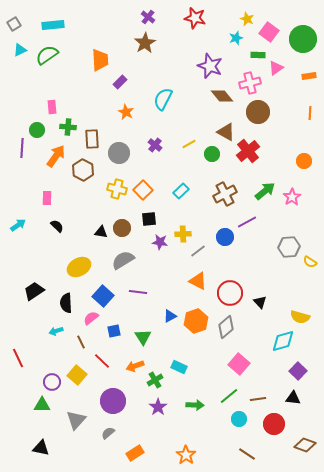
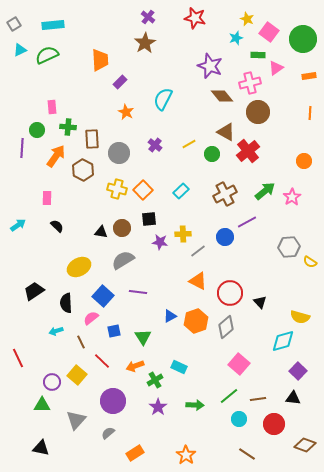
green semicircle at (47, 55): rotated 10 degrees clockwise
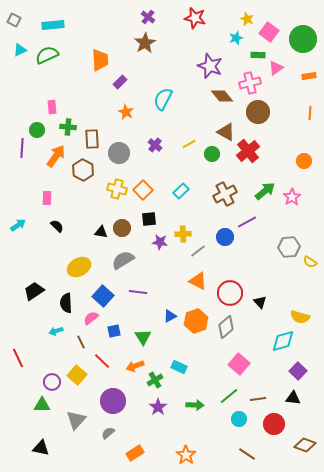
gray square at (14, 24): moved 4 px up; rotated 32 degrees counterclockwise
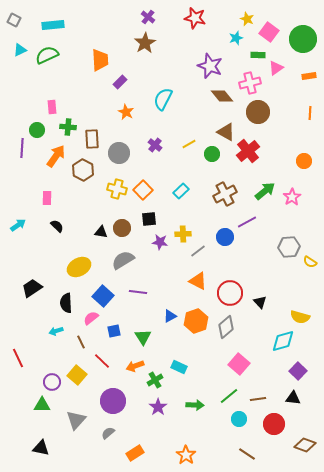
black trapezoid at (34, 291): moved 2 px left, 3 px up
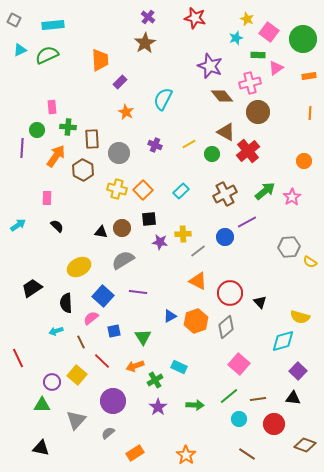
purple cross at (155, 145): rotated 16 degrees counterclockwise
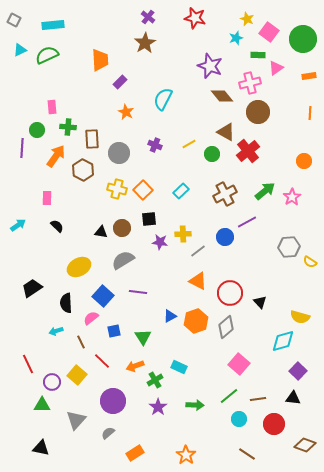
red line at (18, 358): moved 10 px right, 6 px down
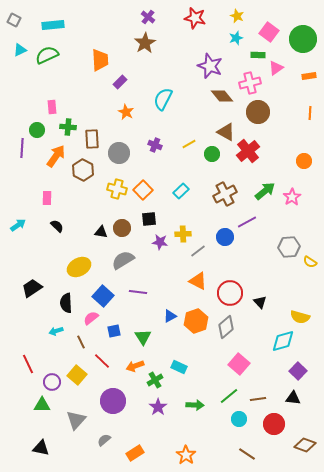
yellow star at (247, 19): moved 10 px left, 3 px up
gray semicircle at (108, 433): moved 4 px left, 7 px down
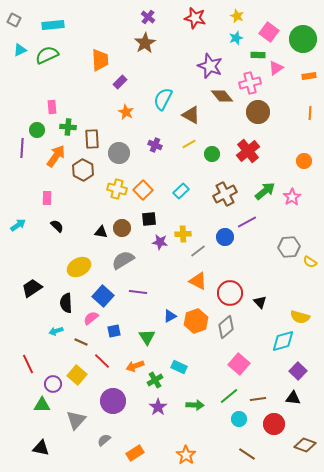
brown triangle at (226, 132): moved 35 px left, 17 px up
green triangle at (143, 337): moved 4 px right
brown line at (81, 342): rotated 40 degrees counterclockwise
purple circle at (52, 382): moved 1 px right, 2 px down
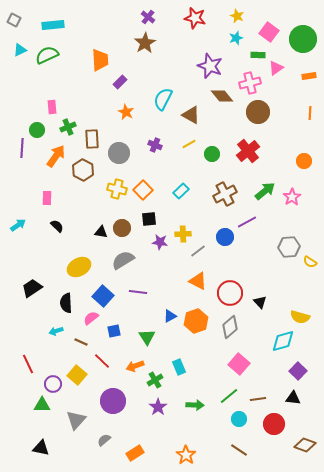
green cross at (68, 127): rotated 28 degrees counterclockwise
gray diamond at (226, 327): moved 4 px right
cyan rectangle at (179, 367): rotated 42 degrees clockwise
brown line at (247, 454): moved 8 px left, 4 px up
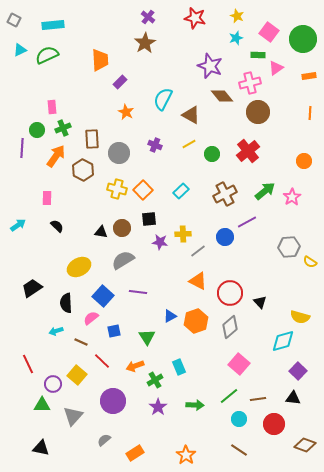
green cross at (68, 127): moved 5 px left, 1 px down
gray triangle at (76, 420): moved 3 px left, 4 px up
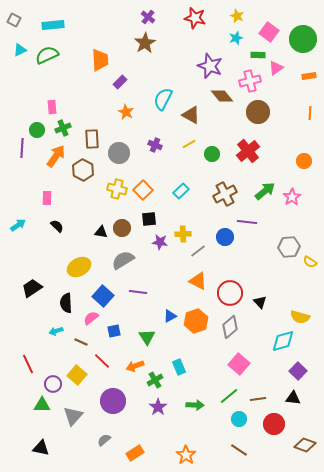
pink cross at (250, 83): moved 2 px up
purple line at (247, 222): rotated 36 degrees clockwise
